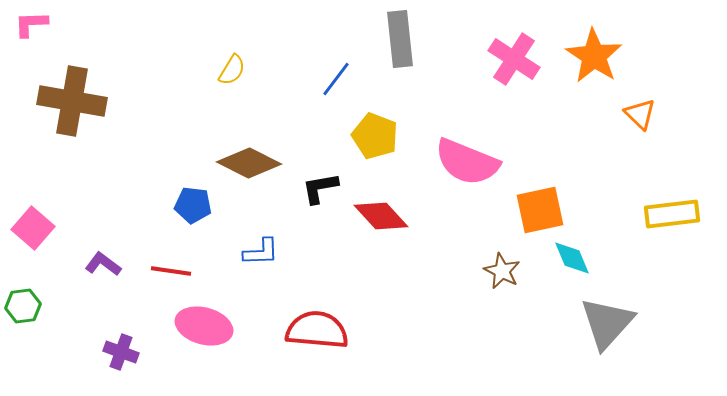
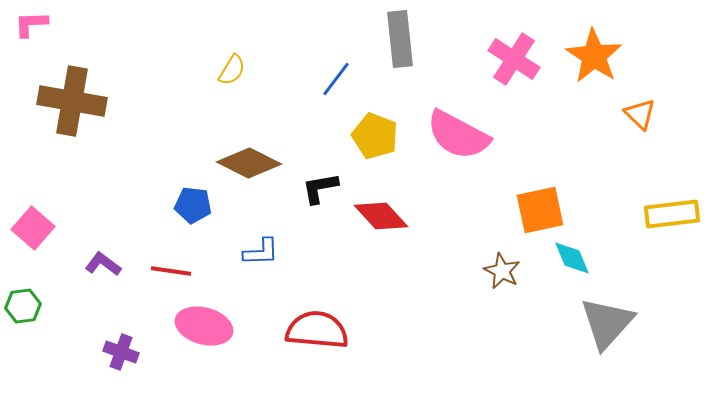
pink semicircle: moved 9 px left, 27 px up; rotated 6 degrees clockwise
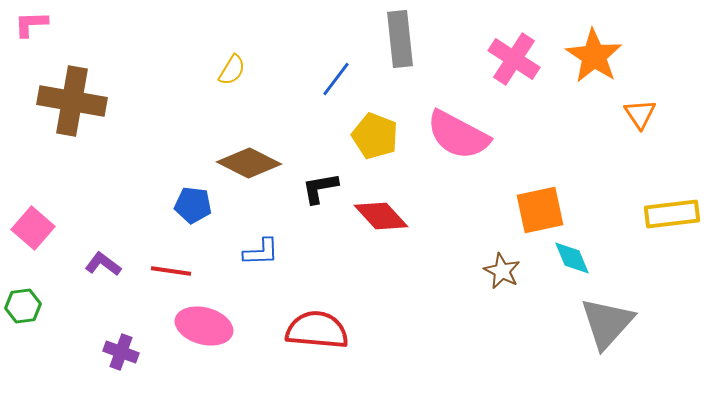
orange triangle: rotated 12 degrees clockwise
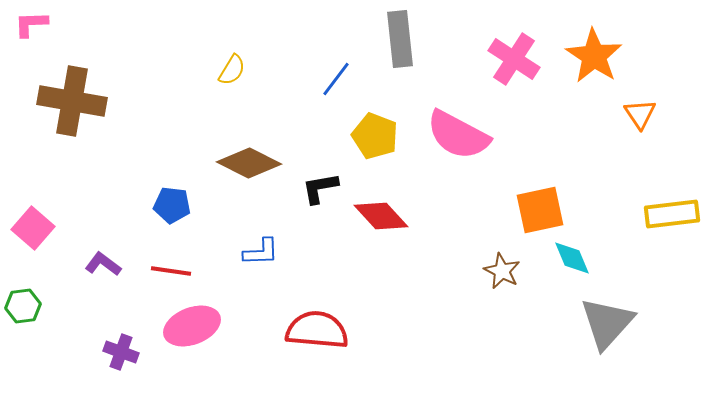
blue pentagon: moved 21 px left
pink ellipse: moved 12 px left; rotated 36 degrees counterclockwise
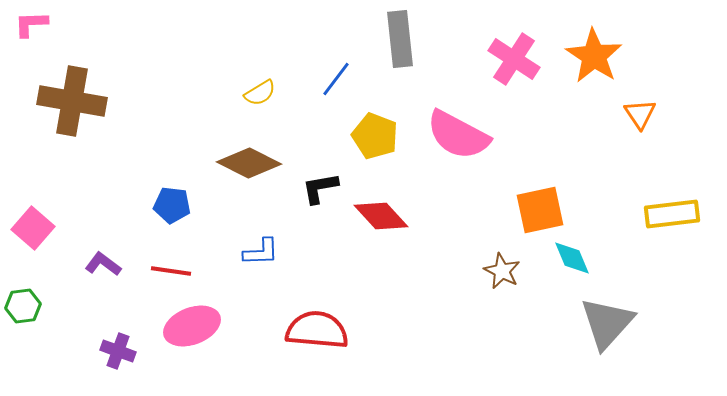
yellow semicircle: moved 28 px right, 23 px down; rotated 28 degrees clockwise
purple cross: moved 3 px left, 1 px up
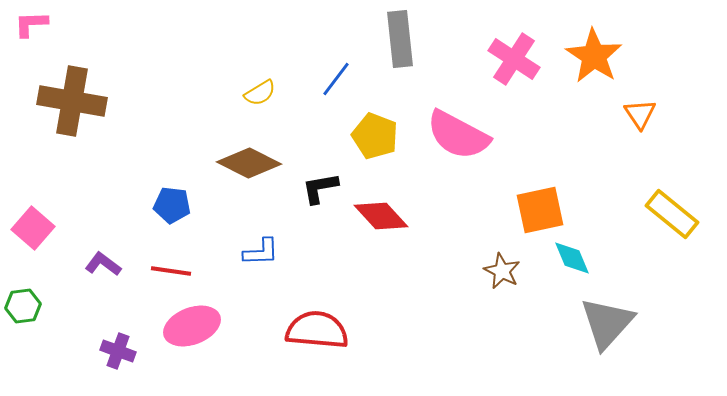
yellow rectangle: rotated 46 degrees clockwise
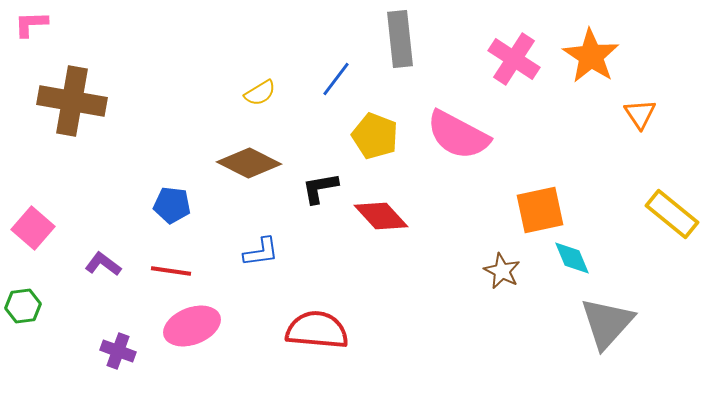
orange star: moved 3 px left
blue L-shape: rotated 6 degrees counterclockwise
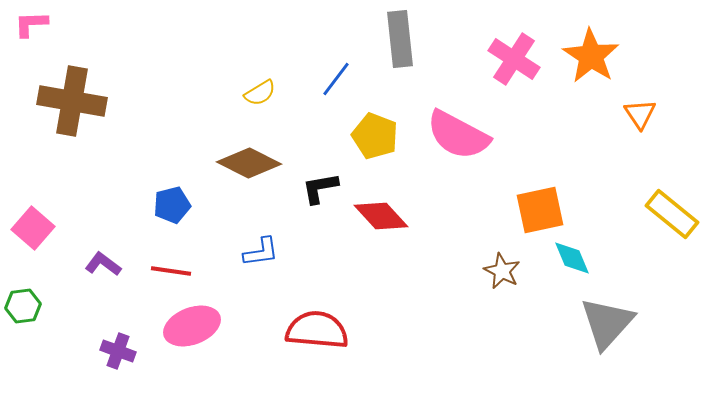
blue pentagon: rotated 21 degrees counterclockwise
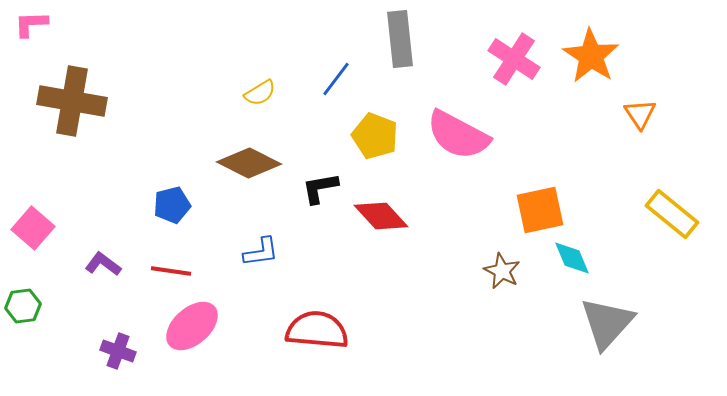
pink ellipse: rotated 20 degrees counterclockwise
